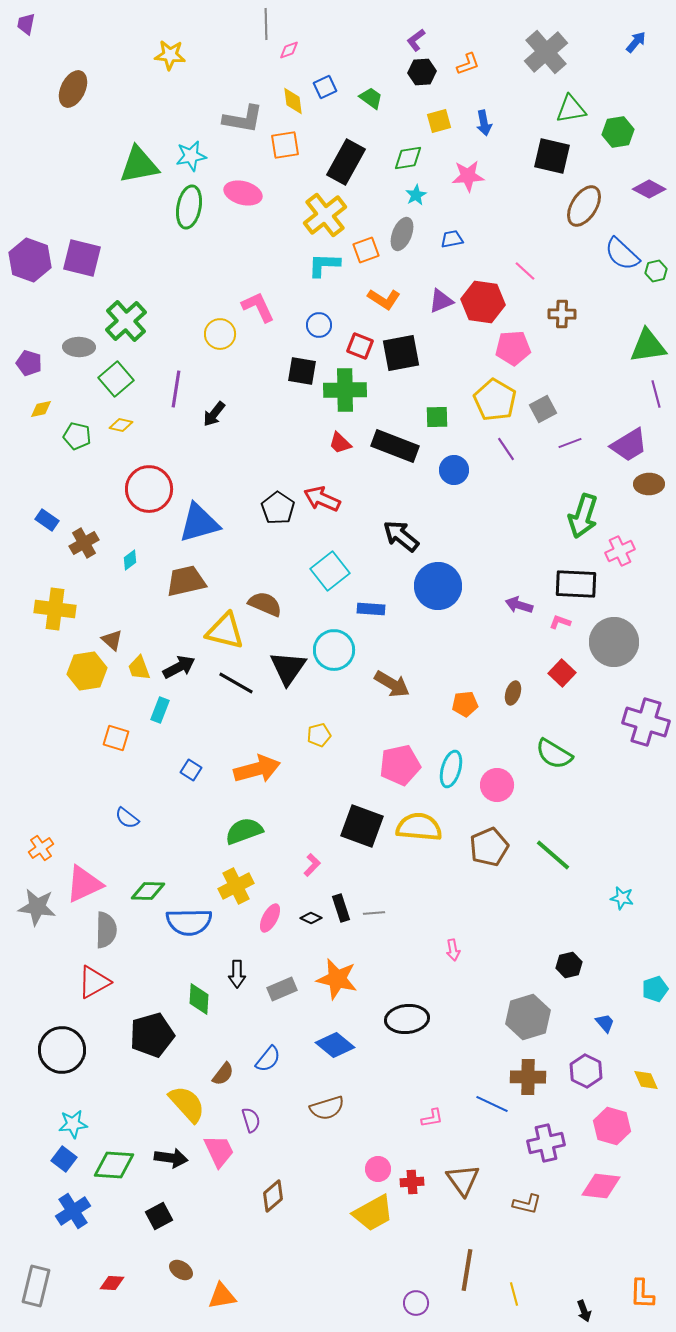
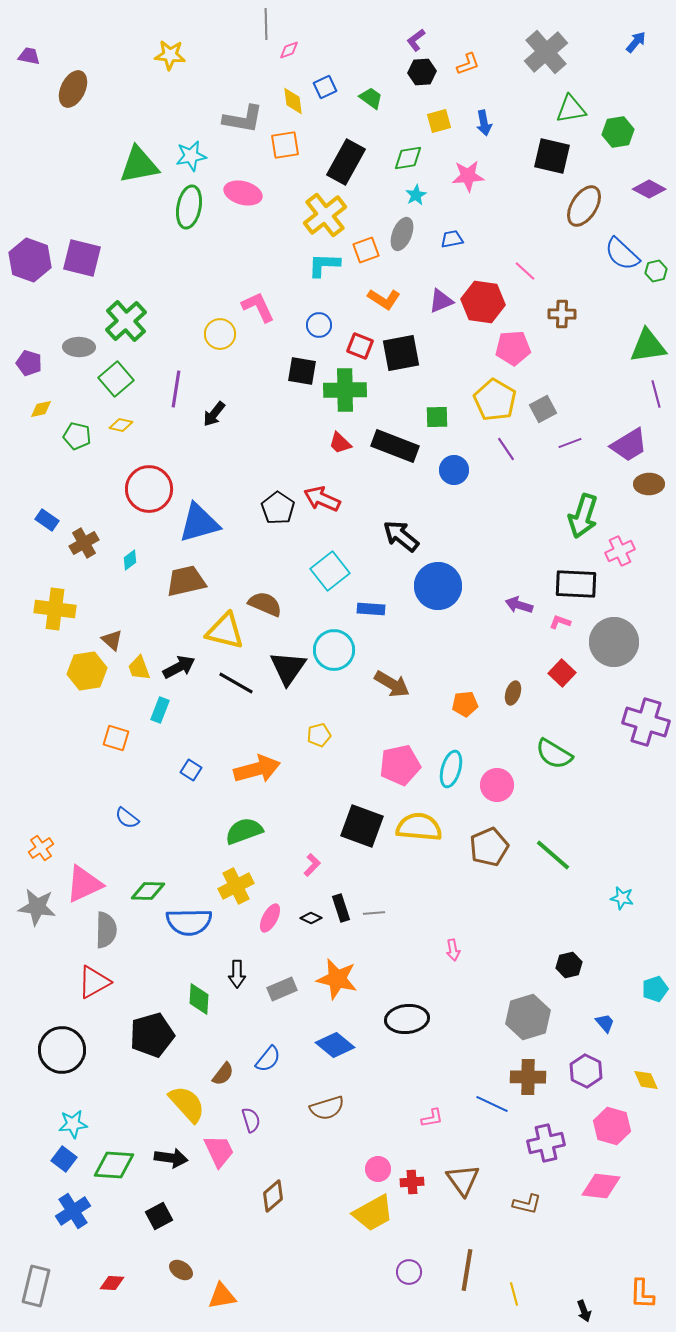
purple trapezoid at (26, 24): moved 3 px right, 32 px down; rotated 90 degrees clockwise
purple circle at (416, 1303): moved 7 px left, 31 px up
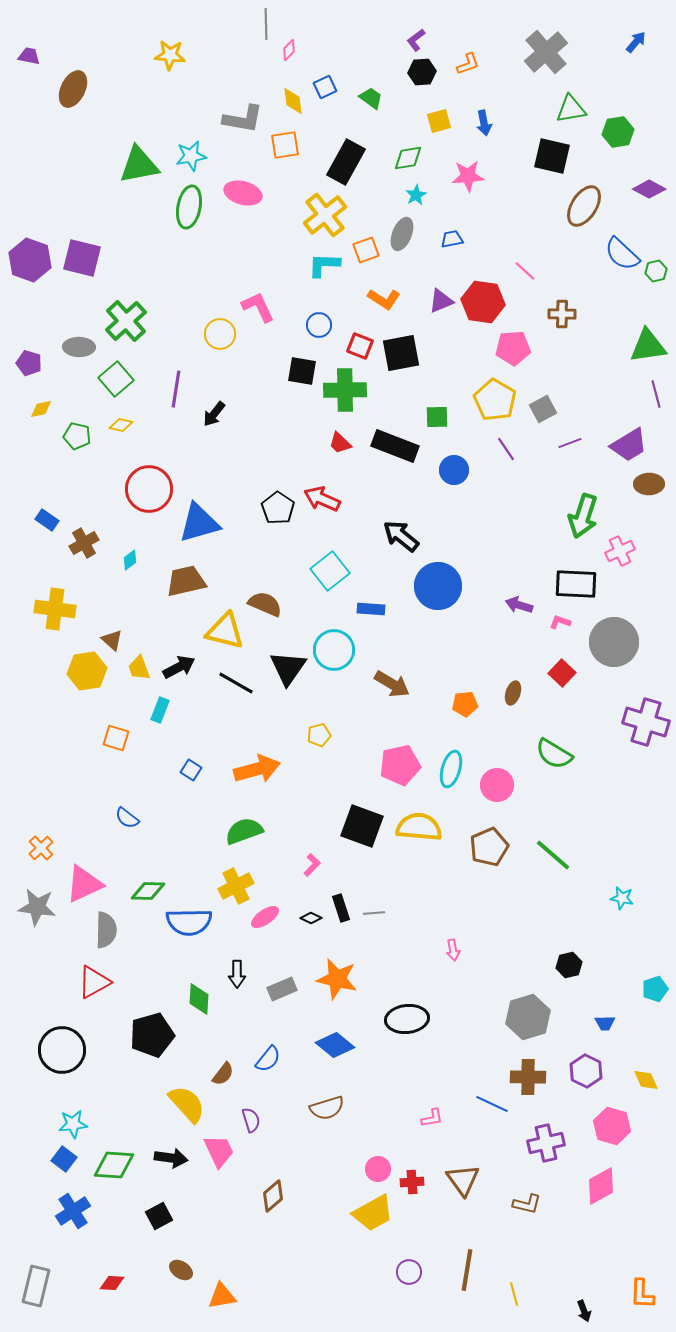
pink diamond at (289, 50): rotated 25 degrees counterclockwise
orange cross at (41, 848): rotated 10 degrees counterclockwise
pink ellipse at (270, 918): moved 5 px left, 1 px up; rotated 28 degrees clockwise
blue trapezoid at (605, 1023): rotated 130 degrees clockwise
pink diamond at (601, 1186): rotated 36 degrees counterclockwise
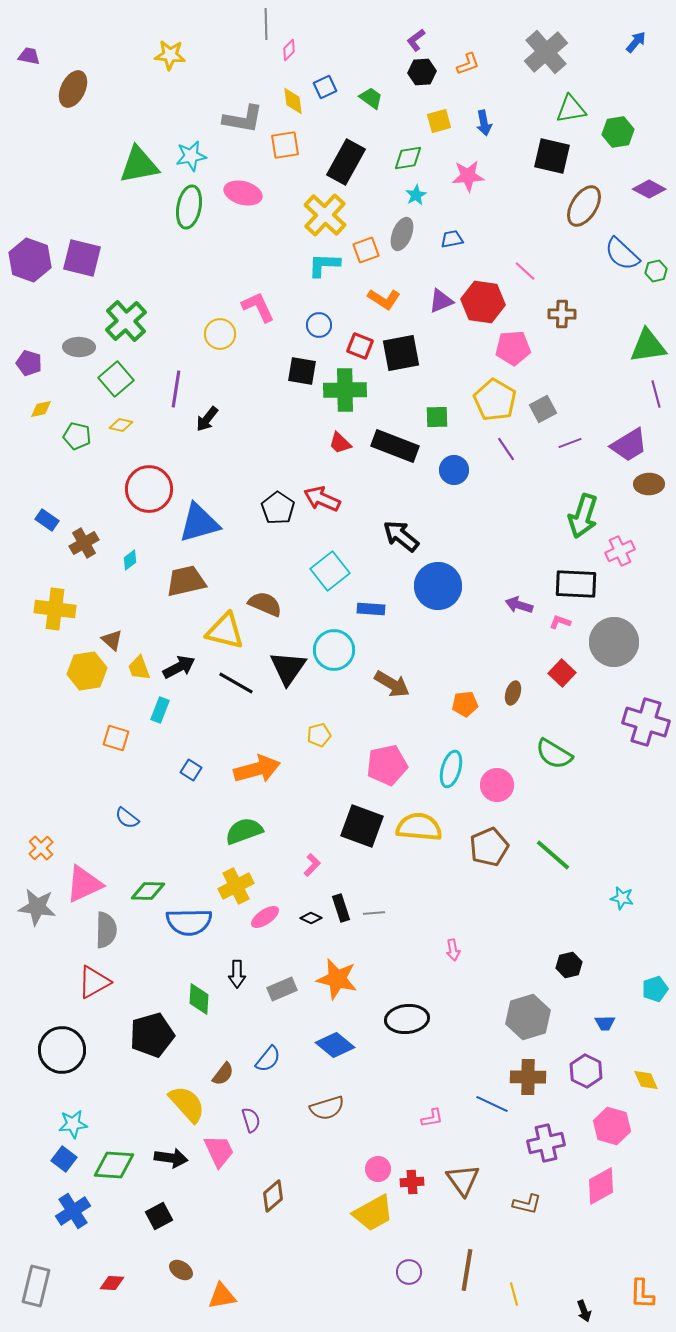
yellow cross at (325, 215): rotated 9 degrees counterclockwise
black arrow at (214, 414): moved 7 px left, 5 px down
pink pentagon at (400, 765): moved 13 px left
